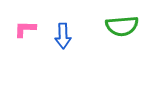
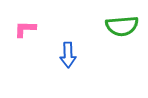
blue arrow: moved 5 px right, 19 px down
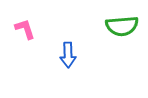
pink L-shape: rotated 70 degrees clockwise
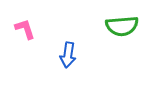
blue arrow: rotated 10 degrees clockwise
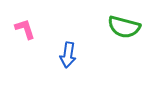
green semicircle: moved 2 px right, 1 px down; rotated 20 degrees clockwise
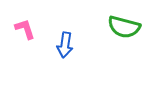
blue arrow: moved 3 px left, 10 px up
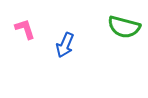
blue arrow: rotated 15 degrees clockwise
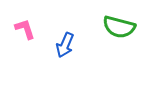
green semicircle: moved 5 px left
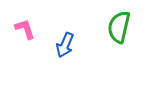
green semicircle: rotated 88 degrees clockwise
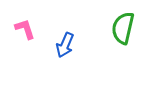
green semicircle: moved 4 px right, 1 px down
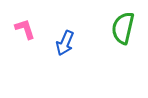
blue arrow: moved 2 px up
